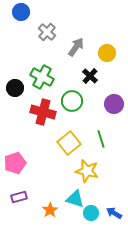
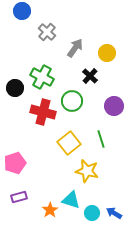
blue circle: moved 1 px right, 1 px up
gray arrow: moved 1 px left, 1 px down
purple circle: moved 2 px down
cyan triangle: moved 4 px left, 1 px down
cyan circle: moved 1 px right
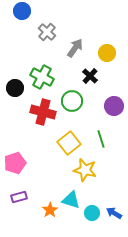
yellow star: moved 2 px left, 1 px up
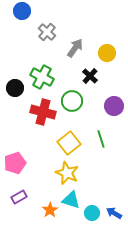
yellow star: moved 18 px left, 3 px down; rotated 10 degrees clockwise
purple rectangle: rotated 14 degrees counterclockwise
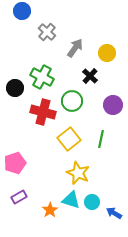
purple circle: moved 1 px left, 1 px up
green line: rotated 30 degrees clockwise
yellow square: moved 4 px up
yellow star: moved 11 px right
cyan circle: moved 11 px up
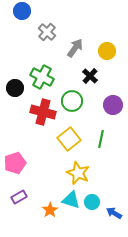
yellow circle: moved 2 px up
